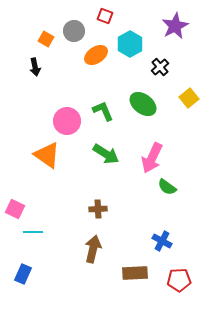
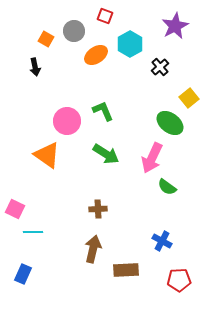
green ellipse: moved 27 px right, 19 px down
brown rectangle: moved 9 px left, 3 px up
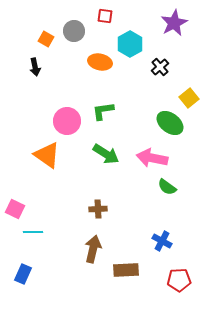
red square: rotated 14 degrees counterclockwise
purple star: moved 1 px left, 3 px up
orange ellipse: moved 4 px right, 7 px down; rotated 45 degrees clockwise
green L-shape: rotated 75 degrees counterclockwise
pink arrow: rotated 76 degrees clockwise
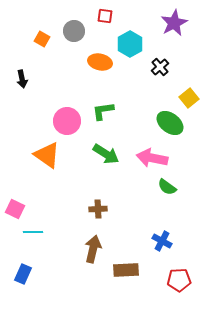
orange square: moved 4 px left
black arrow: moved 13 px left, 12 px down
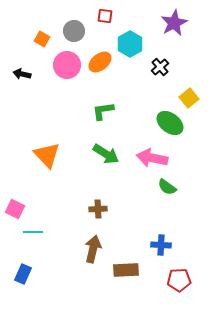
orange ellipse: rotated 50 degrees counterclockwise
black arrow: moved 5 px up; rotated 114 degrees clockwise
pink circle: moved 56 px up
orange triangle: rotated 12 degrees clockwise
blue cross: moved 1 px left, 4 px down; rotated 24 degrees counterclockwise
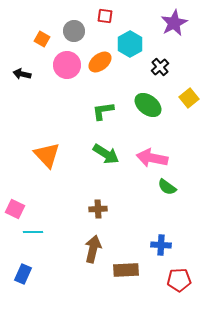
green ellipse: moved 22 px left, 18 px up
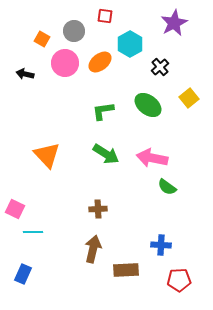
pink circle: moved 2 px left, 2 px up
black arrow: moved 3 px right
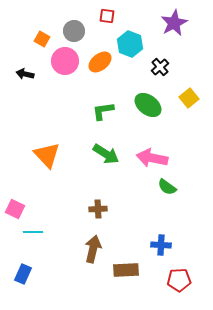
red square: moved 2 px right
cyan hexagon: rotated 10 degrees counterclockwise
pink circle: moved 2 px up
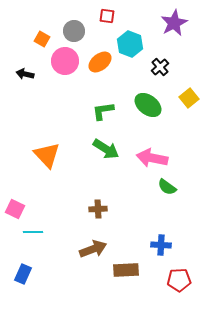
green arrow: moved 5 px up
brown arrow: rotated 56 degrees clockwise
